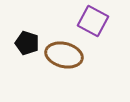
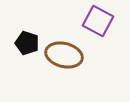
purple square: moved 5 px right
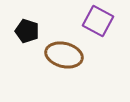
black pentagon: moved 12 px up
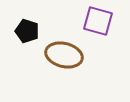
purple square: rotated 12 degrees counterclockwise
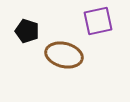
purple square: rotated 28 degrees counterclockwise
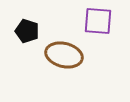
purple square: rotated 16 degrees clockwise
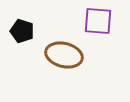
black pentagon: moved 5 px left
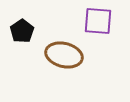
black pentagon: rotated 20 degrees clockwise
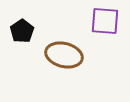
purple square: moved 7 px right
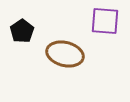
brown ellipse: moved 1 px right, 1 px up
